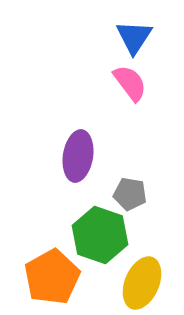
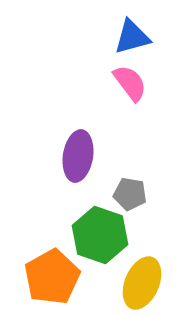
blue triangle: moved 2 px left; rotated 42 degrees clockwise
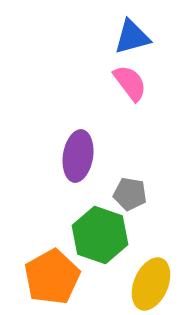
yellow ellipse: moved 9 px right, 1 px down
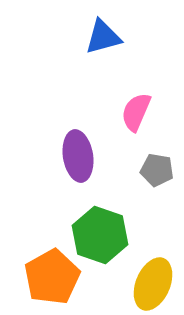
blue triangle: moved 29 px left
pink semicircle: moved 6 px right, 29 px down; rotated 120 degrees counterclockwise
purple ellipse: rotated 18 degrees counterclockwise
gray pentagon: moved 27 px right, 24 px up
yellow ellipse: moved 2 px right
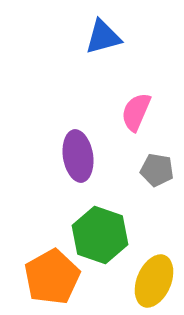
yellow ellipse: moved 1 px right, 3 px up
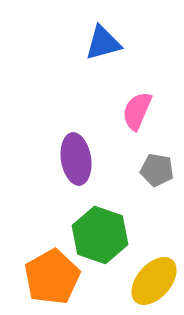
blue triangle: moved 6 px down
pink semicircle: moved 1 px right, 1 px up
purple ellipse: moved 2 px left, 3 px down
yellow ellipse: rotated 18 degrees clockwise
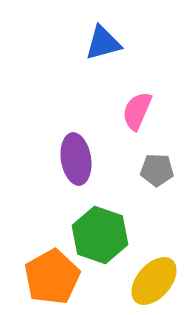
gray pentagon: rotated 8 degrees counterclockwise
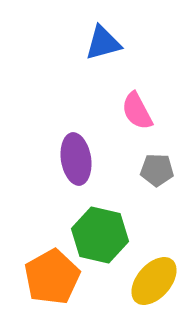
pink semicircle: rotated 51 degrees counterclockwise
green hexagon: rotated 6 degrees counterclockwise
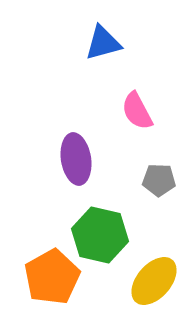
gray pentagon: moved 2 px right, 10 px down
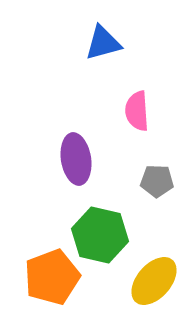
pink semicircle: rotated 24 degrees clockwise
gray pentagon: moved 2 px left, 1 px down
orange pentagon: rotated 8 degrees clockwise
